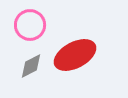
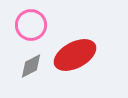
pink circle: moved 1 px right
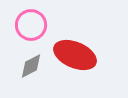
red ellipse: rotated 51 degrees clockwise
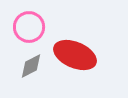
pink circle: moved 2 px left, 2 px down
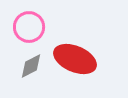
red ellipse: moved 4 px down
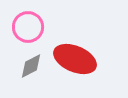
pink circle: moved 1 px left
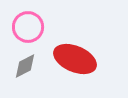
gray diamond: moved 6 px left
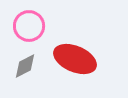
pink circle: moved 1 px right, 1 px up
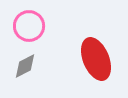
red ellipse: moved 21 px right; rotated 45 degrees clockwise
